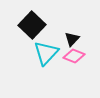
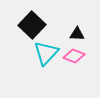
black triangle: moved 5 px right, 5 px up; rotated 49 degrees clockwise
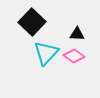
black square: moved 3 px up
pink diamond: rotated 15 degrees clockwise
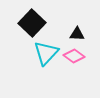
black square: moved 1 px down
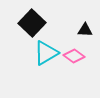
black triangle: moved 8 px right, 4 px up
cyan triangle: rotated 16 degrees clockwise
